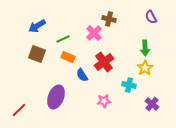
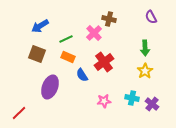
blue arrow: moved 3 px right
green line: moved 3 px right
yellow star: moved 3 px down
cyan cross: moved 3 px right, 13 px down
purple ellipse: moved 6 px left, 10 px up
red line: moved 3 px down
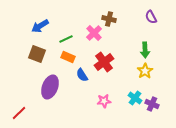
green arrow: moved 2 px down
cyan cross: moved 3 px right; rotated 24 degrees clockwise
purple cross: rotated 16 degrees counterclockwise
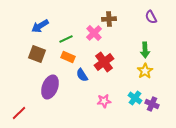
brown cross: rotated 16 degrees counterclockwise
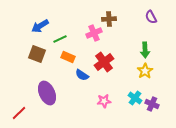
pink cross: rotated 21 degrees clockwise
green line: moved 6 px left
blue semicircle: rotated 24 degrees counterclockwise
purple ellipse: moved 3 px left, 6 px down; rotated 45 degrees counterclockwise
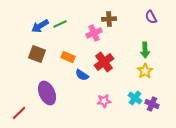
green line: moved 15 px up
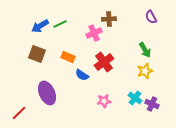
green arrow: rotated 28 degrees counterclockwise
yellow star: rotated 14 degrees clockwise
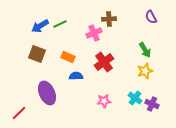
blue semicircle: moved 6 px left, 1 px down; rotated 144 degrees clockwise
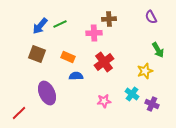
blue arrow: rotated 18 degrees counterclockwise
pink cross: rotated 21 degrees clockwise
green arrow: moved 13 px right
cyan cross: moved 3 px left, 4 px up
